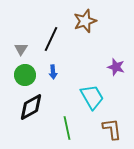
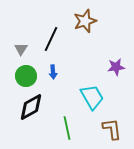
purple star: rotated 24 degrees counterclockwise
green circle: moved 1 px right, 1 px down
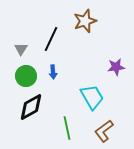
brown L-shape: moved 8 px left, 2 px down; rotated 120 degrees counterclockwise
